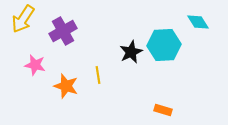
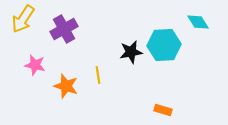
purple cross: moved 1 px right, 2 px up
black star: rotated 15 degrees clockwise
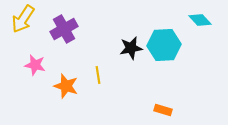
cyan diamond: moved 2 px right, 2 px up; rotated 10 degrees counterclockwise
black star: moved 4 px up
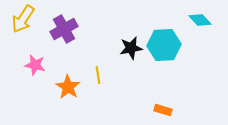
orange star: moved 2 px right, 1 px down; rotated 15 degrees clockwise
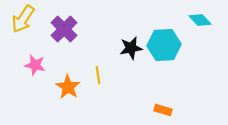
purple cross: rotated 16 degrees counterclockwise
